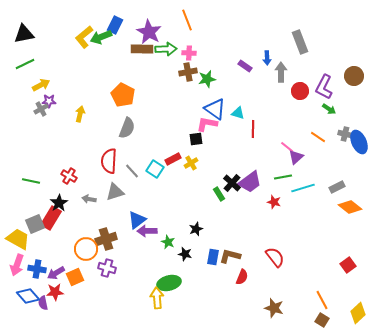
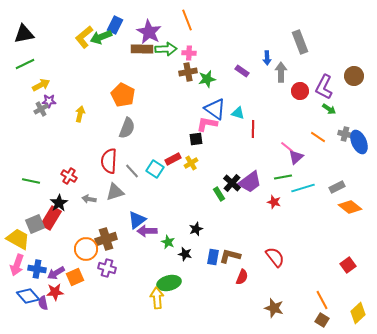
purple rectangle at (245, 66): moved 3 px left, 5 px down
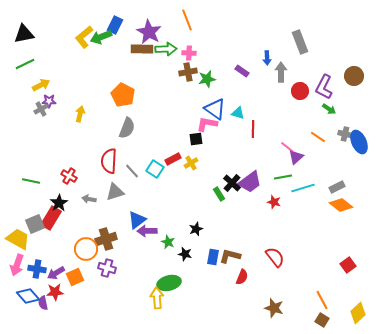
orange diamond at (350, 207): moved 9 px left, 2 px up
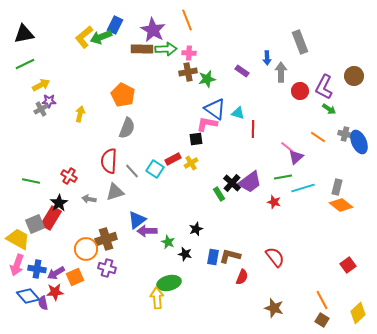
purple star at (149, 32): moved 4 px right, 2 px up
gray rectangle at (337, 187): rotated 49 degrees counterclockwise
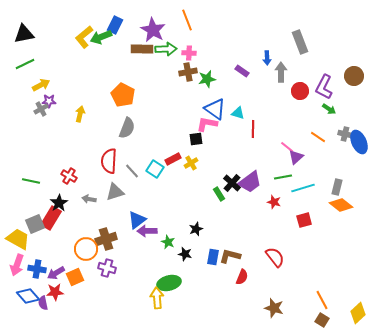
red square at (348, 265): moved 44 px left, 45 px up; rotated 21 degrees clockwise
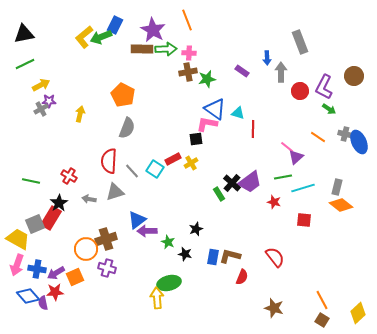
red square at (304, 220): rotated 21 degrees clockwise
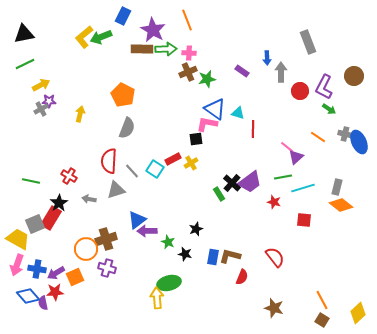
blue rectangle at (115, 25): moved 8 px right, 9 px up
gray rectangle at (300, 42): moved 8 px right
brown cross at (188, 72): rotated 12 degrees counterclockwise
gray triangle at (115, 192): moved 1 px right, 2 px up
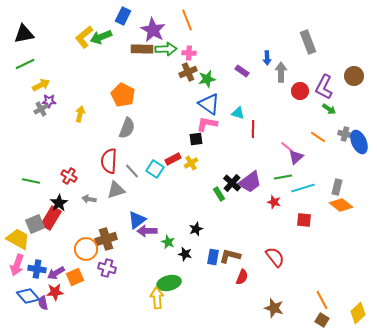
blue triangle at (215, 109): moved 6 px left, 5 px up
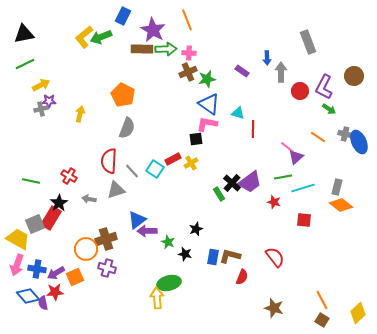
gray cross at (41, 109): rotated 16 degrees clockwise
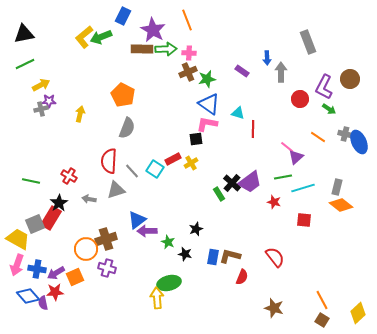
brown circle at (354, 76): moved 4 px left, 3 px down
red circle at (300, 91): moved 8 px down
